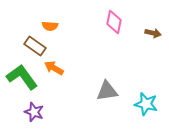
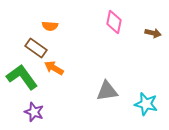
brown rectangle: moved 1 px right, 2 px down
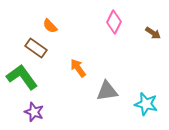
pink diamond: rotated 15 degrees clockwise
orange semicircle: rotated 42 degrees clockwise
brown arrow: rotated 21 degrees clockwise
orange arrow: moved 24 px right; rotated 24 degrees clockwise
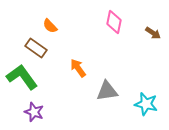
pink diamond: rotated 15 degrees counterclockwise
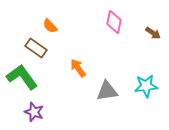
cyan star: moved 18 px up; rotated 20 degrees counterclockwise
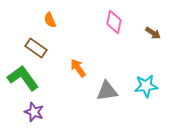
orange semicircle: moved 6 px up; rotated 21 degrees clockwise
green L-shape: moved 1 px right, 1 px down
